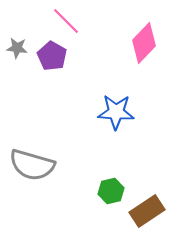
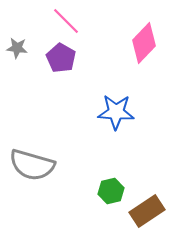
purple pentagon: moved 9 px right, 2 px down
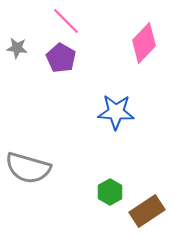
gray semicircle: moved 4 px left, 3 px down
green hexagon: moved 1 px left, 1 px down; rotated 15 degrees counterclockwise
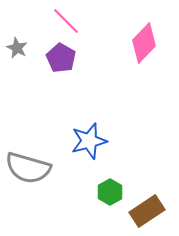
gray star: rotated 20 degrees clockwise
blue star: moved 27 px left, 29 px down; rotated 18 degrees counterclockwise
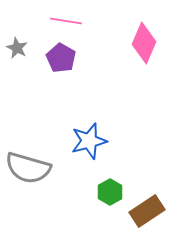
pink line: rotated 36 degrees counterclockwise
pink diamond: rotated 21 degrees counterclockwise
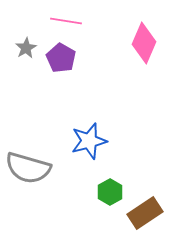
gray star: moved 9 px right; rotated 15 degrees clockwise
brown rectangle: moved 2 px left, 2 px down
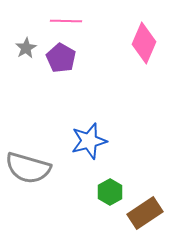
pink line: rotated 8 degrees counterclockwise
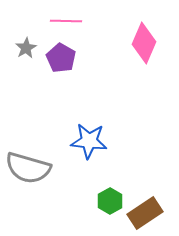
blue star: rotated 21 degrees clockwise
green hexagon: moved 9 px down
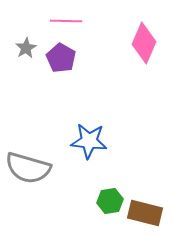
green hexagon: rotated 20 degrees clockwise
brown rectangle: rotated 48 degrees clockwise
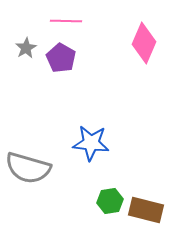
blue star: moved 2 px right, 2 px down
brown rectangle: moved 1 px right, 3 px up
